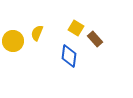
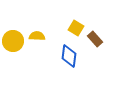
yellow semicircle: moved 3 px down; rotated 70 degrees clockwise
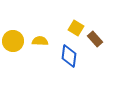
yellow semicircle: moved 3 px right, 5 px down
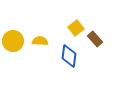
yellow square: rotated 21 degrees clockwise
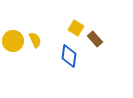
yellow square: rotated 21 degrees counterclockwise
yellow semicircle: moved 5 px left, 1 px up; rotated 63 degrees clockwise
